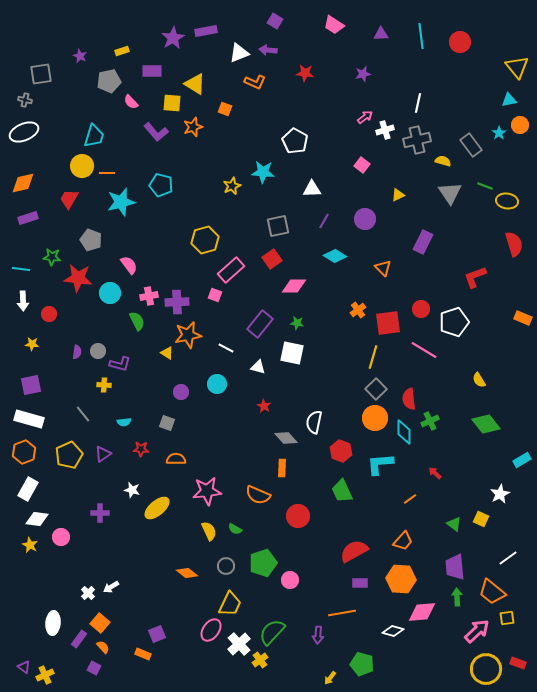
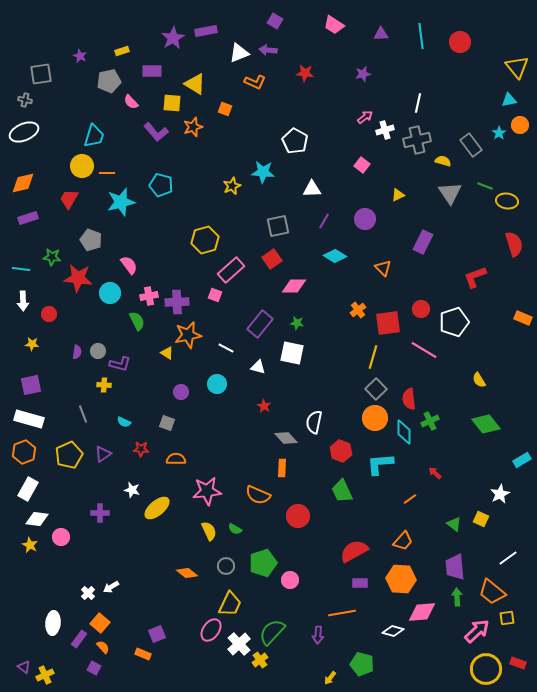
gray line at (83, 414): rotated 18 degrees clockwise
cyan semicircle at (124, 422): rotated 32 degrees clockwise
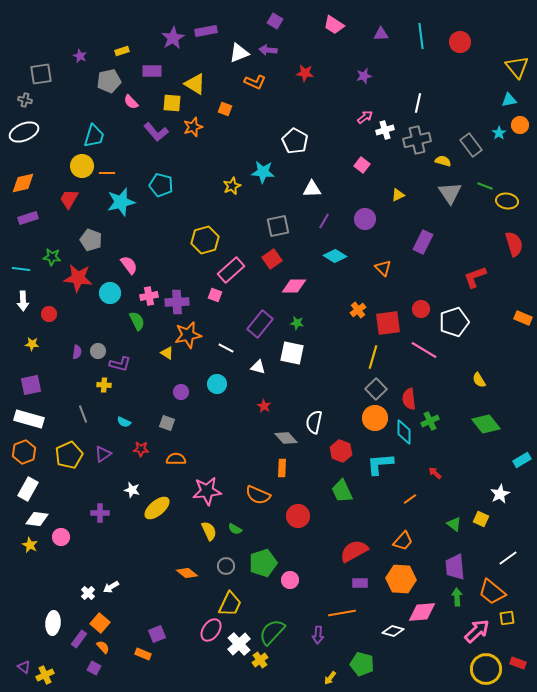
purple star at (363, 74): moved 1 px right, 2 px down
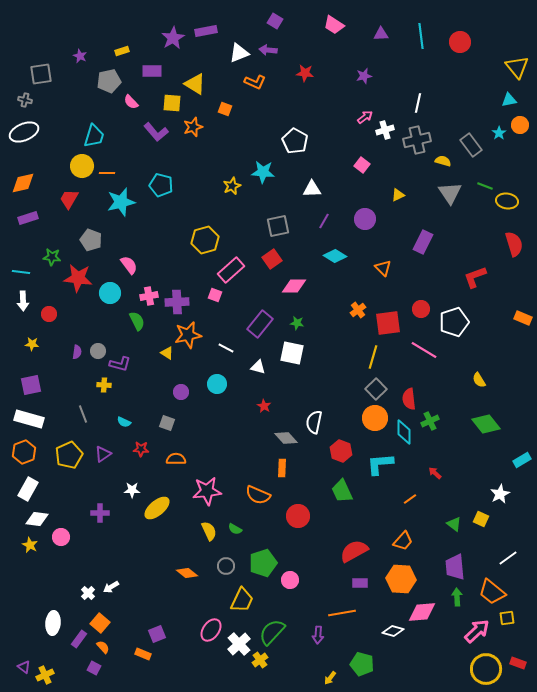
cyan line at (21, 269): moved 3 px down
white star at (132, 490): rotated 14 degrees counterclockwise
yellow trapezoid at (230, 604): moved 12 px right, 4 px up
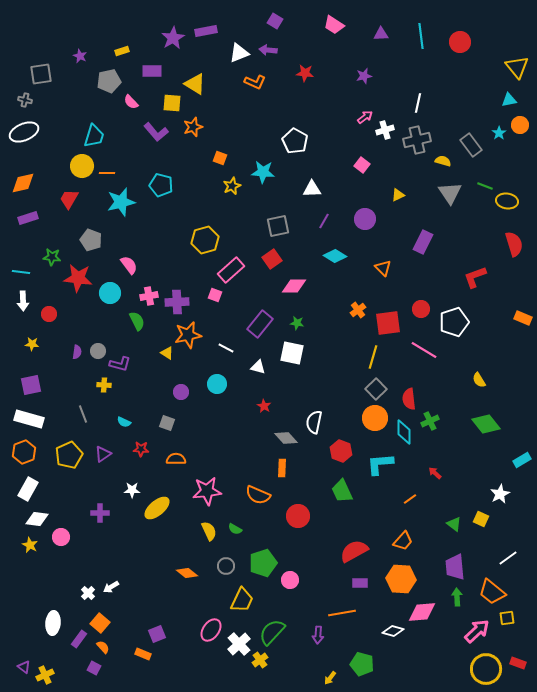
orange square at (225, 109): moved 5 px left, 49 px down
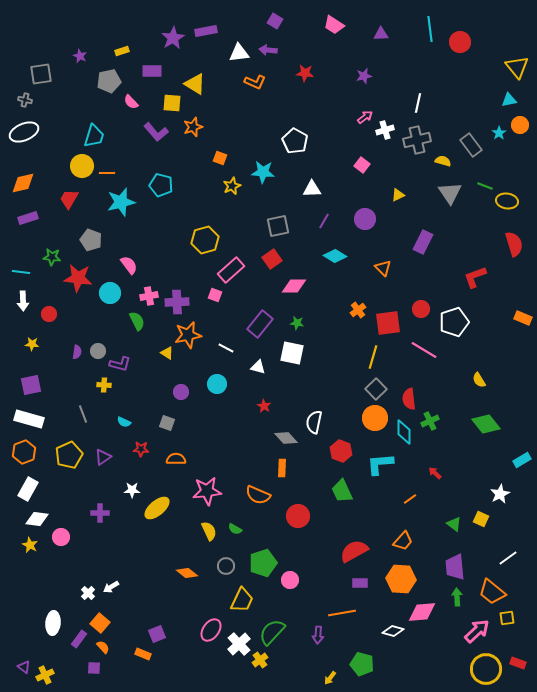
cyan line at (421, 36): moved 9 px right, 7 px up
white triangle at (239, 53): rotated 15 degrees clockwise
purple triangle at (103, 454): moved 3 px down
purple square at (94, 668): rotated 24 degrees counterclockwise
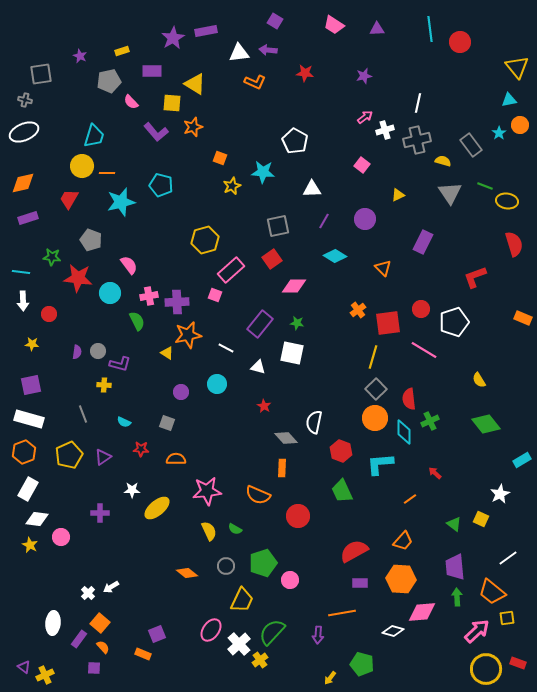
purple triangle at (381, 34): moved 4 px left, 5 px up
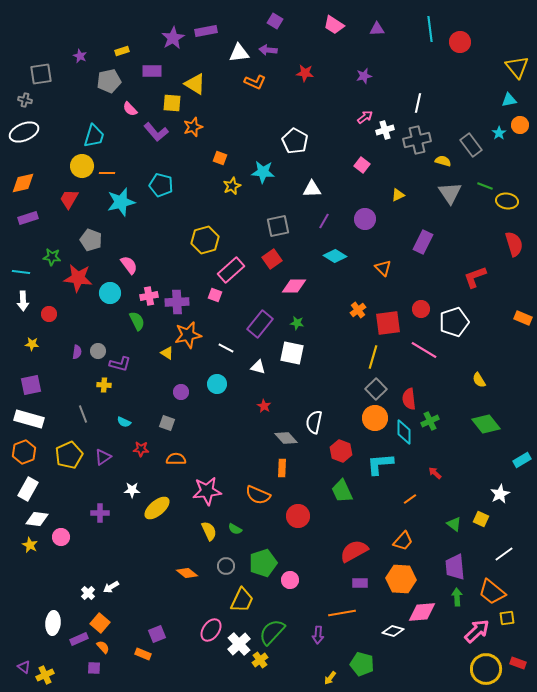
pink semicircle at (131, 102): moved 1 px left, 7 px down
white line at (508, 558): moved 4 px left, 4 px up
purple rectangle at (79, 639): rotated 30 degrees clockwise
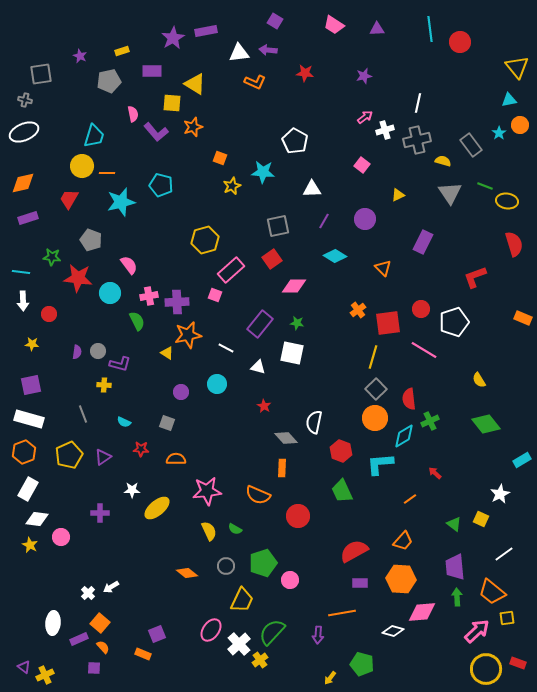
pink semicircle at (130, 109): moved 3 px right, 5 px down; rotated 147 degrees counterclockwise
cyan diamond at (404, 432): moved 4 px down; rotated 60 degrees clockwise
